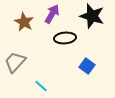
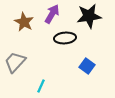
black star: moved 3 px left; rotated 25 degrees counterclockwise
cyan line: rotated 72 degrees clockwise
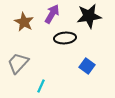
gray trapezoid: moved 3 px right, 1 px down
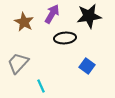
cyan line: rotated 48 degrees counterclockwise
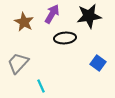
blue square: moved 11 px right, 3 px up
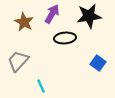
gray trapezoid: moved 2 px up
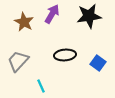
black ellipse: moved 17 px down
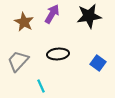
black ellipse: moved 7 px left, 1 px up
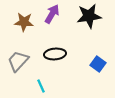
brown star: rotated 24 degrees counterclockwise
black ellipse: moved 3 px left
blue square: moved 1 px down
